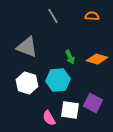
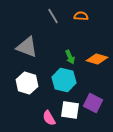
orange semicircle: moved 11 px left
cyan hexagon: moved 6 px right; rotated 20 degrees clockwise
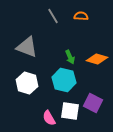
white square: moved 1 px down
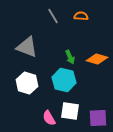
purple square: moved 5 px right, 15 px down; rotated 30 degrees counterclockwise
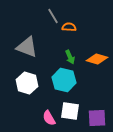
orange semicircle: moved 12 px left, 11 px down
purple square: moved 1 px left
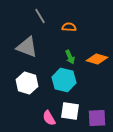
gray line: moved 13 px left
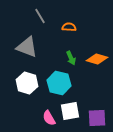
green arrow: moved 1 px right, 1 px down
cyan hexagon: moved 5 px left, 3 px down
white square: rotated 18 degrees counterclockwise
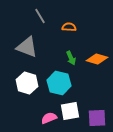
pink semicircle: rotated 98 degrees clockwise
